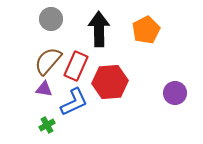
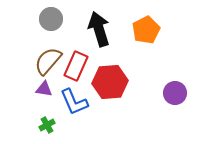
black arrow: rotated 16 degrees counterclockwise
blue L-shape: rotated 92 degrees clockwise
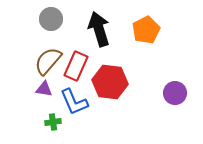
red hexagon: rotated 12 degrees clockwise
green cross: moved 6 px right, 3 px up; rotated 21 degrees clockwise
